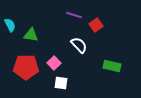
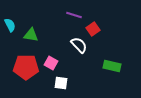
red square: moved 3 px left, 4 px down
pink square: moved 3 px left; rotated 16 degrees counterclockwise
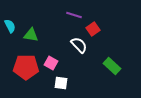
cyan semicircle: moved 1 px down
green rectangle: rotated 30 degrees clockwise
